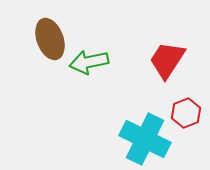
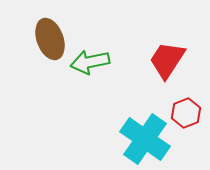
green arrow: moved 1 px right
cyan cross: rotated 9 degrees clockwise
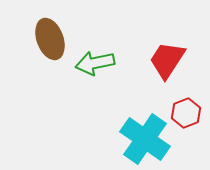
green arrow: moved 5 px right, 1 px down
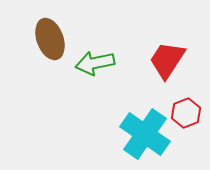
cyan cross: moved 5 px up
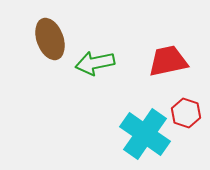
red trapezoid: moved 1 px right, 1 px down; rotated 45 degrees clockwise
red hexagon: rotated 20 degrees counterclockwise
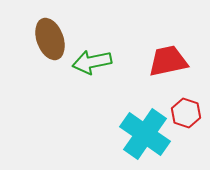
green arrow: moved 3 px left, 1 px up
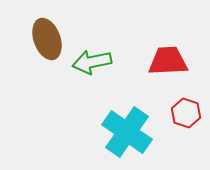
brown ellipse: moved 3 px left
red trapezoid: rotated 9 degrees clockwise
cyan cross: moved 18 px left, 2 px up
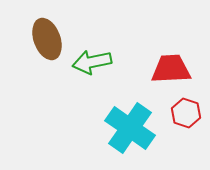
red trapezoid: moved 3 px right, 8 px down
cyan cross: moved 3 px right, 4 px up
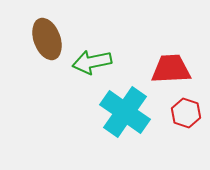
cyan cross: moved 5 px left, 16 px up
